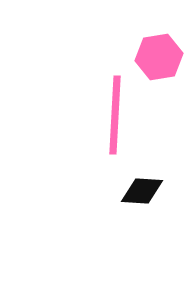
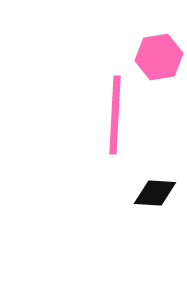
black diamond: moved 13 px right, 2 px down
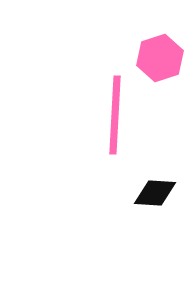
pink hexagon: moved 1 px right, 1 px down; rotated 9 degrees counterclockwise
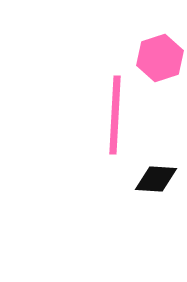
black diamond: moved 1 px right, 14 px up
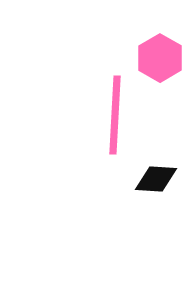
pink hexagon: rotated 12 degrees counterclockwise
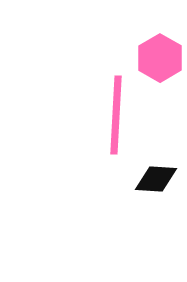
pink line: moved 1 px right
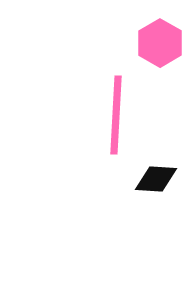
pink hexagon: moved 15 px up
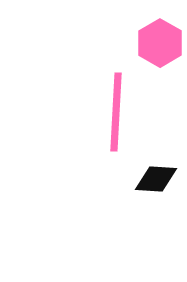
pink line: moved 3 px up
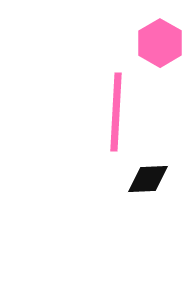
black diamond: moved 8 px left; rotated 6 degrees counterclockwise
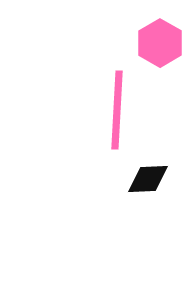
pink line: moved 1 px right, 2 px up
